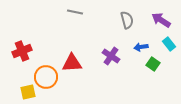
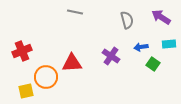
purple arrow: moved 3 px up
cyan rectangle: rotated 56 degrees counterclockwise
yellow square: moved 2 px left, 1 px up
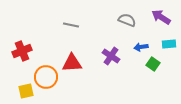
gray line: moved 4 px left, 13 px down
gray semicircle: rotated 54 degrees counterclockwise
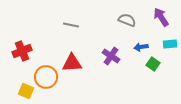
purple arrow: rotated 24 degrees clockwise
cyan rectangle: moved 1 px right
yellow square: rotated 35 degrees clockwise
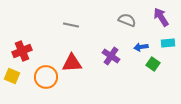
cyan rectangle: moved 2 px left, 1 px up
yellow square: moved 14 px left, 15 px up
